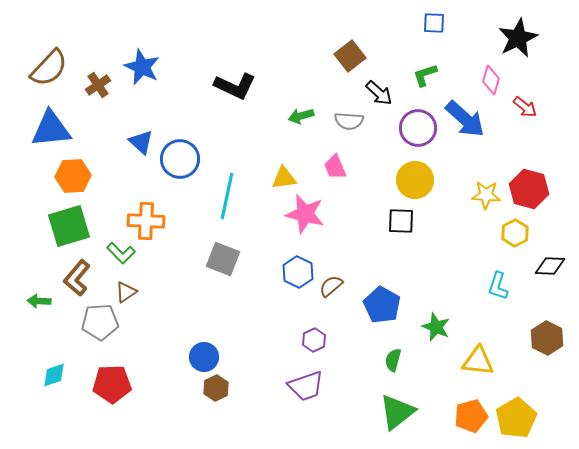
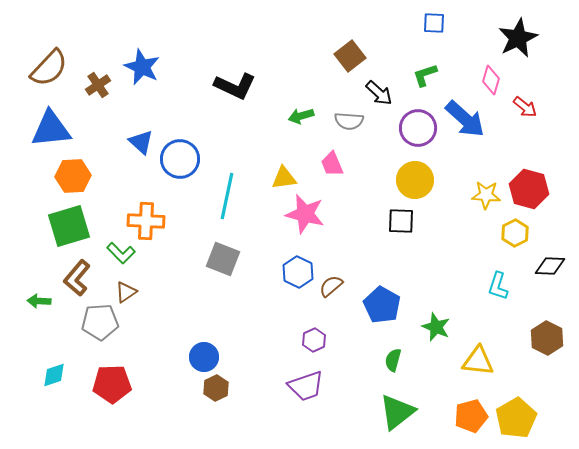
pink trapezoid at (335, 167): moved 3 px left, 3 px up
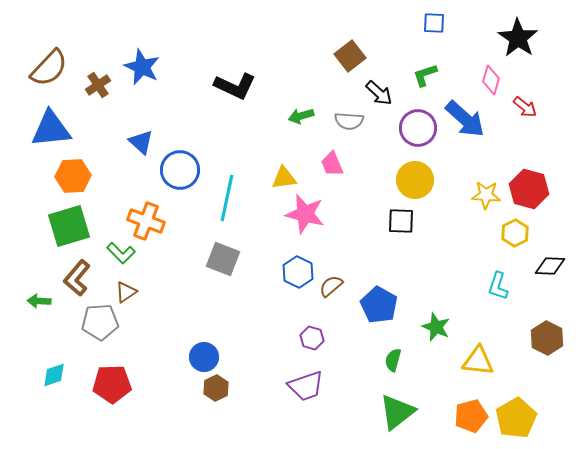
black star at (518, 38): rotated 12 degrees counterclockwise
blue circle at (180, 159): moved 11 px down
cyan line at (227, 196): moved 2 px down
orange cross at (146, 221): rotated 18 degrees clockwise
blue pentagon at (382, 305): moved 3 px left
purple hexagon at (314, 340): moved 2 px left, 2 px up; rotated 20 degrees counterclockwise
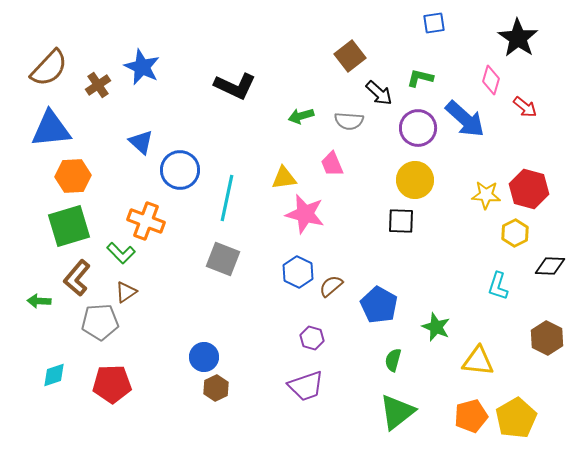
blue square at (434, 23): rotated 10 degrees counterclockwise
green L-shape at (425, 75): moved 5 px left, 3 px down; rotated 32 degrees clockwise
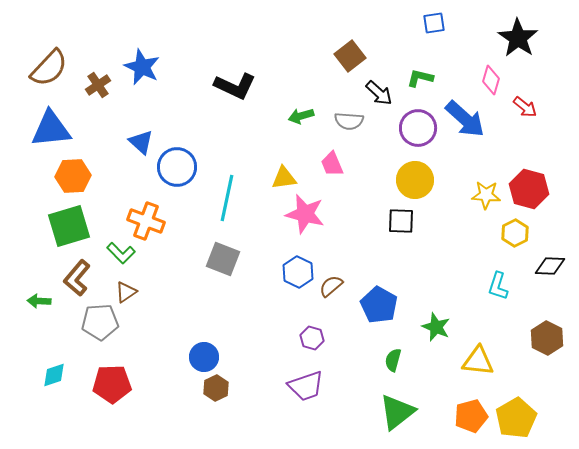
blue circle at (180, 170): moved 3 px left, 3 px up
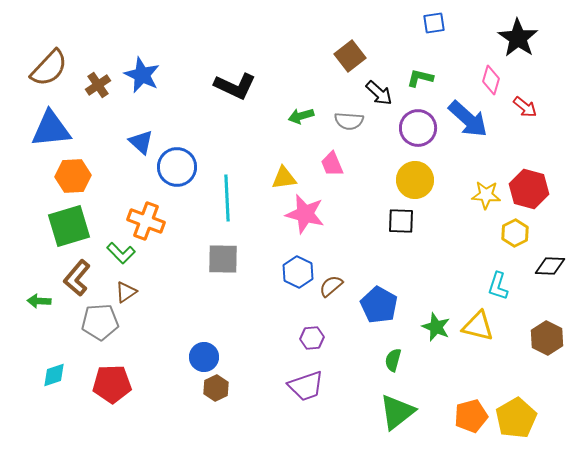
blue star at (142, 67): moved 8 px down
blue arrow at (465, 119): moved 3 px right
cyan line at (227, 198): rotated 15 degrees counterclockwise
gray square at (223, 259): rotated 20 degrees counterclockwise
purple hexagon at (312, 338): rotated 20 degrees counterclockwise
yellow triangle at (478, 361): moved 35 px up; rotated 8 degrees clockwise
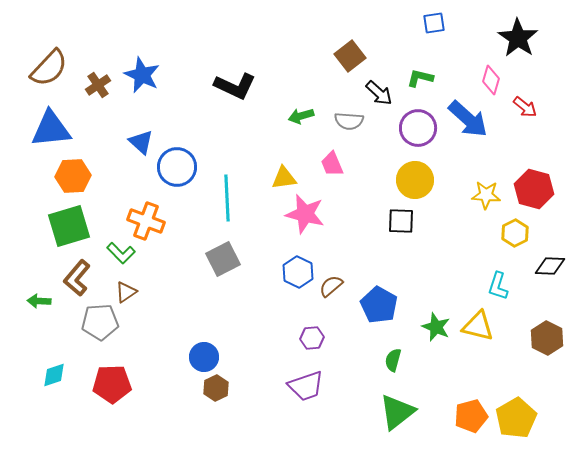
red hexagon at (529, 189): moved 5 px right
gray square at (223, 259): rotated 28 degrees counterclockwise
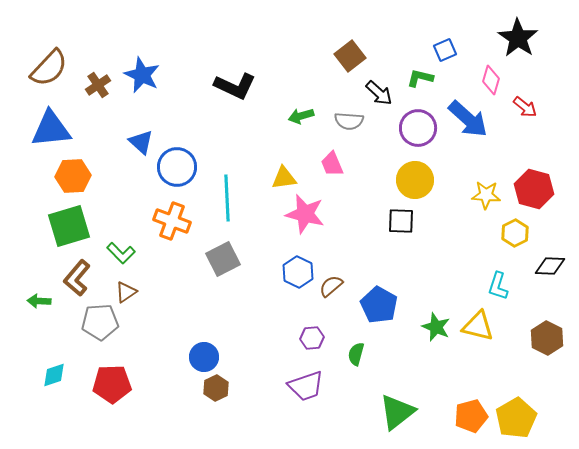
blue square at (434, 23): moved 11 px right, 27 px down; rotated 15 degrees counterclockwise
orange cross at (146, 221): moved 26 px right
green semicircle at (393, 360): moved 37 px left, 6 px up
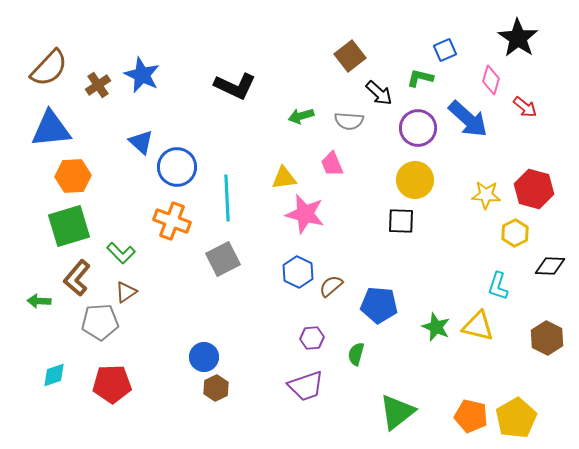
blue pentagon at (379, 305): rotated 24 degrees counterclockwise
orange pentagon at (471, 416): rotated 28 degrees clockwise
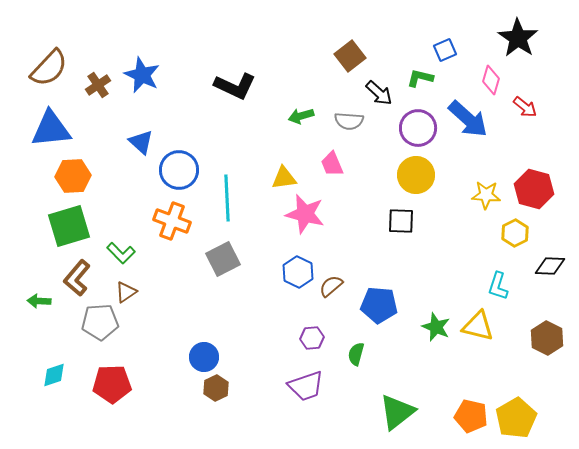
blue circle at (177, 167): moved 2 px right, 3 px down
yellow circle at (415, 180): moved 1 px right, 5 px up
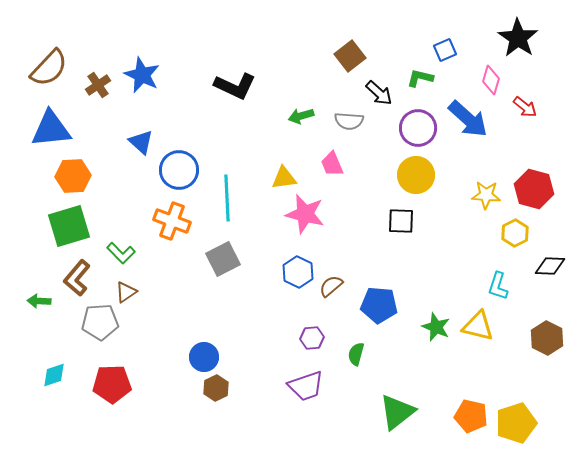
yellow pentagon at (516, 418): moved 5 px down; rotated 12 degrees clockwise
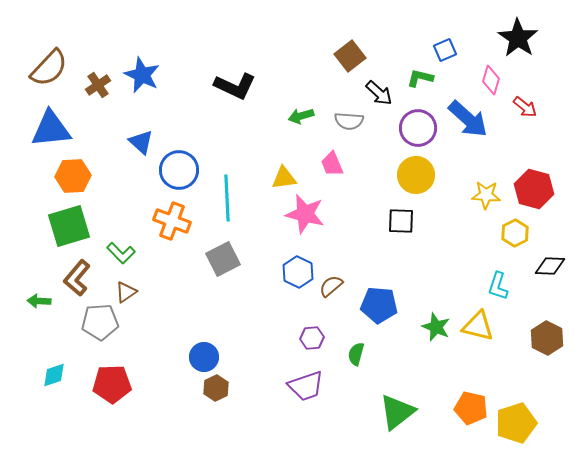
orange pentagon at (471, 416): moved 8 px up
